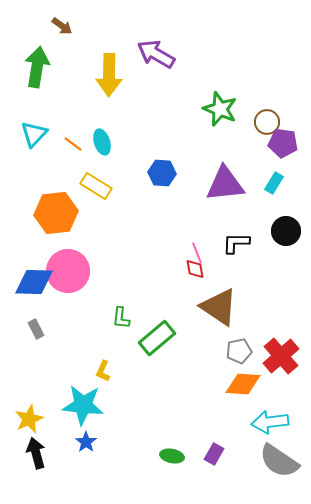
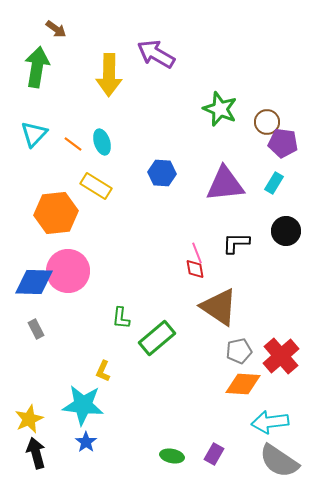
brown arrow: moved 6 px left, 3 px down
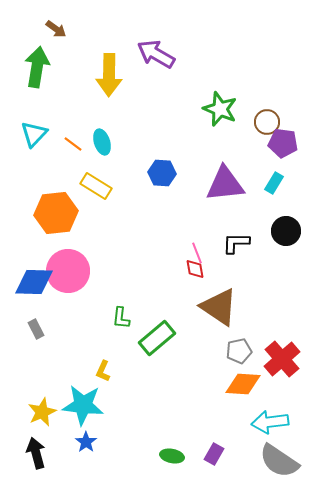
red cross: moved 1 px right, 3 px down
yellow star: moved 13 px right, 7 px up
